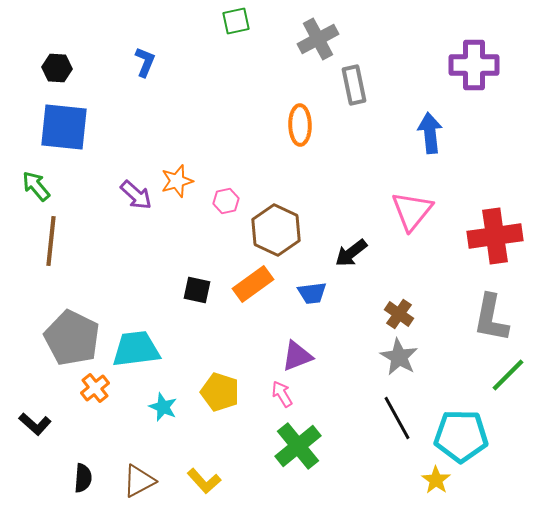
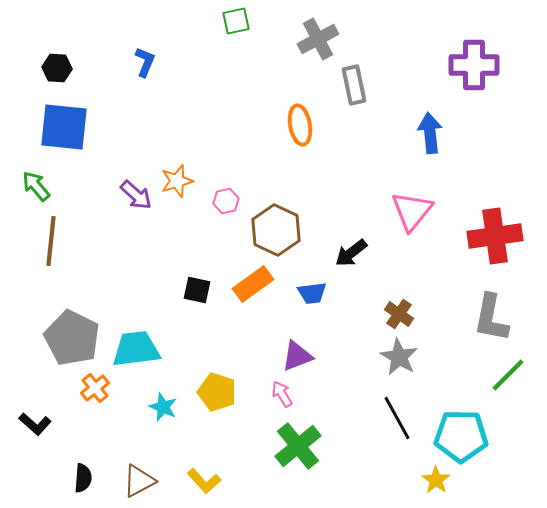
orange ellipse: rotated 9 degrees counterclockwise
yellow pentagon: moved 3 px left
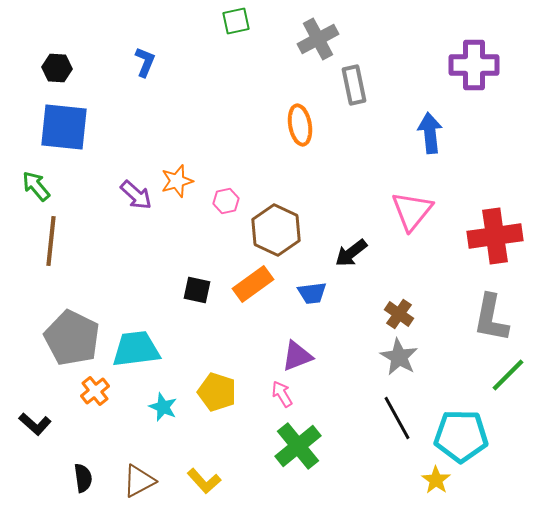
orange cross: moved 3 px down
black semicircle: rotated 12 degrees counterclockwise
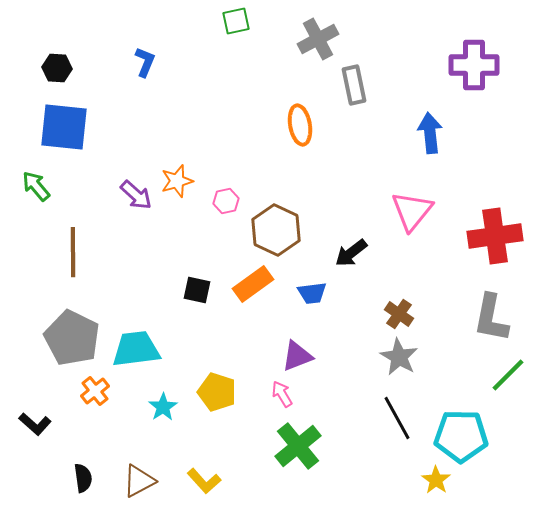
brown line: moved 22 px right, 11 px down; rotated 6 degrees counterclockwise
cyan star: rotated 16 degrees clockwise
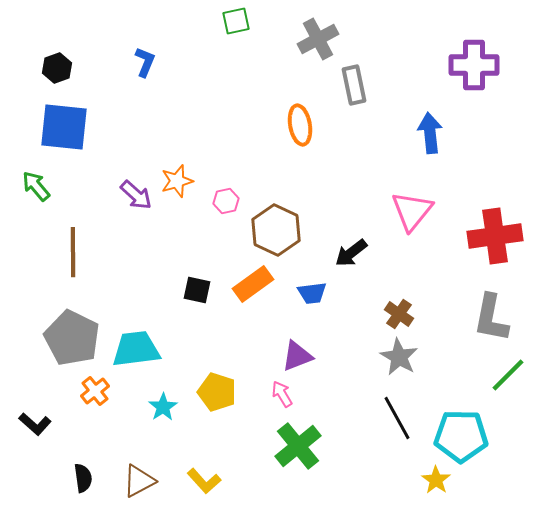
black hexagon: rotated 24 degrees counterclockwise
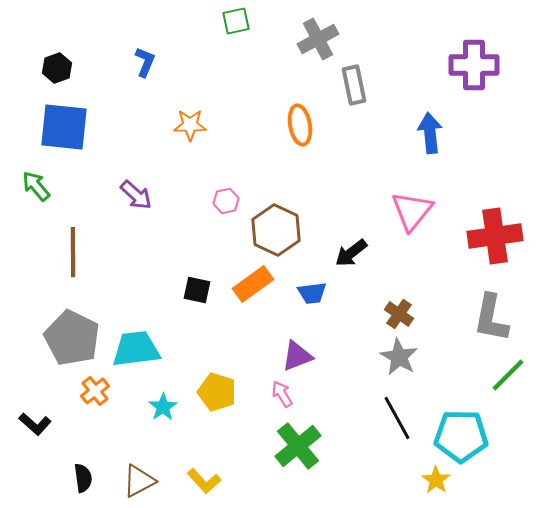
orange star: moved 13 px right, 56 px up; rotated 16 degrees clockwise
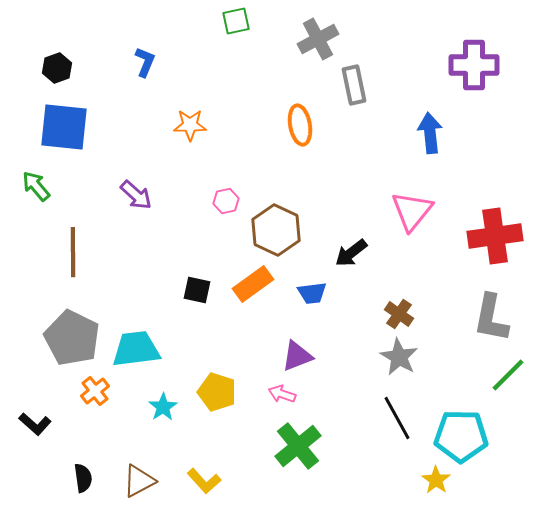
pink arrow: rotated 40 degrees counterclockwise
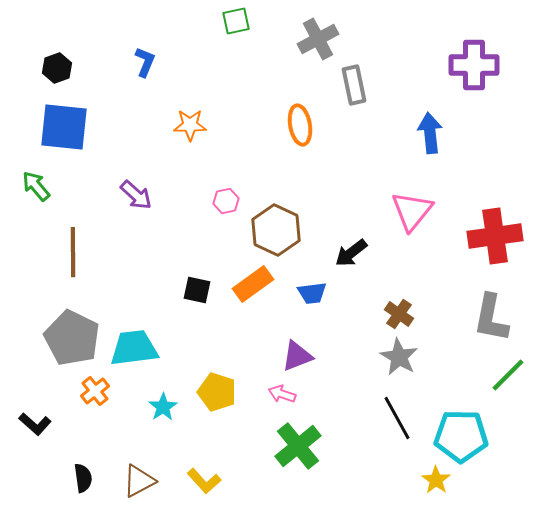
cyan trapezoid: moved 2 px left, 1 px up
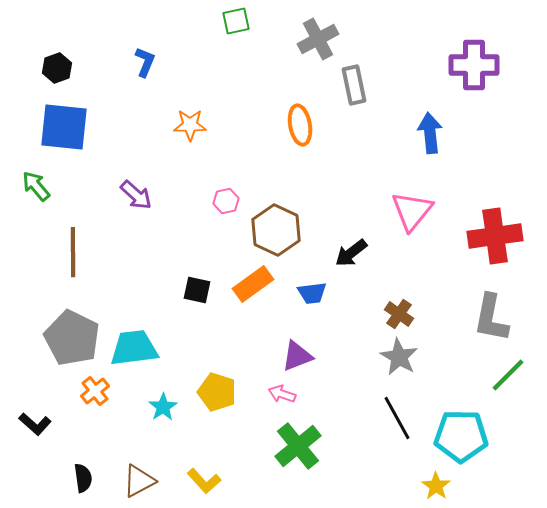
yellow star: moved 6 px down
